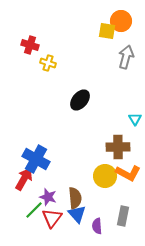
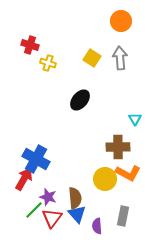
yellow square: moved 15 px left, 27 px down; rotated 24 degrees clockwise
gray arrow: moved 6 px left, 1 px down; rotated 20 degrees counterclockwise
yellow circle: moved 3 px down
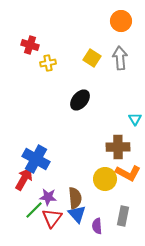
yellow cross: rotated 28 degrees counterclockwise
purple star: rotated 12 degrees counterclockwise
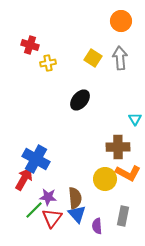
yellow square: moved 1 px right
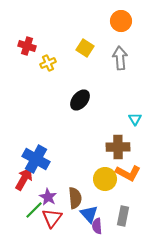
red cross: moved 3 px left, 1 px down
yellow square: moved 8 px left, 10 px up
yellow cross: rotated 14 degrees counterclockwise
purple star: rotated 24 degrees clockwise
blue triangle: moved 12 px right
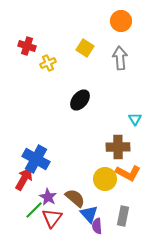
brown semicircle: rotated 45 degrees counterclockwise
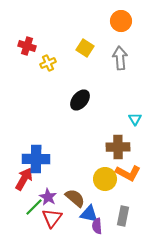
blue cross: rotated 28 degrees counterclockwise
green line: moved 3 px up
blue triangle: rotated 36 degrees counterclockwise
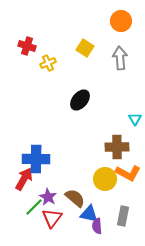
brown cross: moved 1 px left
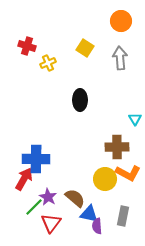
black ellipse: rotated 40 degrees counterclockwise
red triangle: moved 1 px left, 5 px down
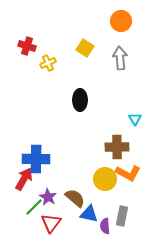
gray rectangle: moved 1 px left
purple semicircle: moved 8 px right
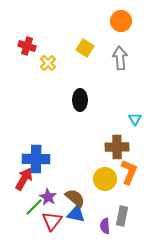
yellow cross: rotated 21 degrees counterclockwise
orange L-shape: moved 1 px right, 1 px up; rotated 95 degrees counterclockwise
blue triangle: moved 13 px left
red triangle: moved 1 px right, 2 px up
